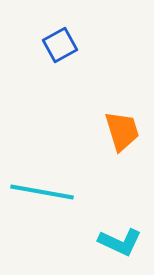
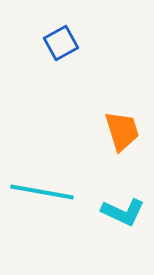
blue square: moved 1 px right, 2 px up
cyan L-shape: moved 3 px right, 30 px up
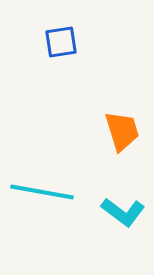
blue square: moved 1 px up; rotated 20 degrees clockwise
cyan L-shape: rotated 12 degrees clockwise
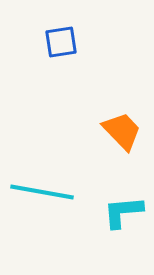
orange trapezoid: rotated 27 degrees counterclockwise
cyan L-shape: rotated 138 degrees clockwise
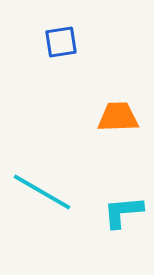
orange trapezoid: moved 4 px left, 14 px up; rotated 48 degrees counterclockwise
cyan line: rotated 20 degrees clockwise
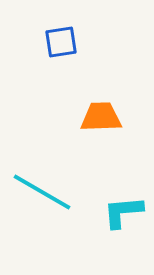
orange trapezoid: moved 17 px left
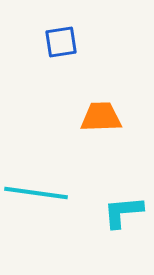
cyan line: moved 6 px left, 1 px down; rotated 22 degrees counterclockwise
